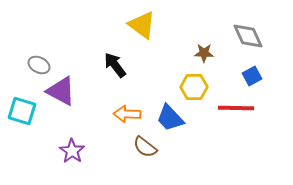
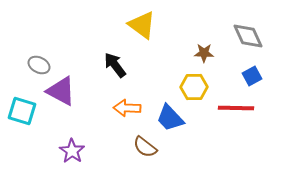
orange arrow: moved 6 px up
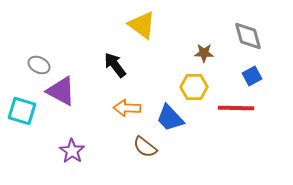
gray diamond: rotated 8 degrees clockwise
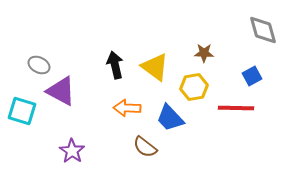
yellow triangle: moved 13 px right, 42 px down
gray diamond: moved 15 px right, 6 px up
black arrow: rotated 24 degrees clockwise
yellow hexagon: rotated 8 degrees counterclockwise
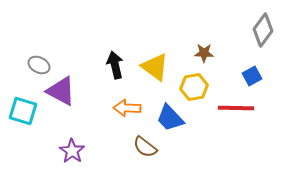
gray diamond: rotated 52 degrees clockwise
cyan square: moved 1 px right
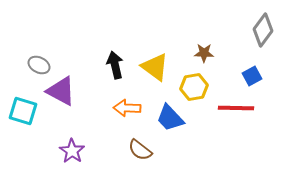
brown semicircle: moved 5 px left, 3 px down
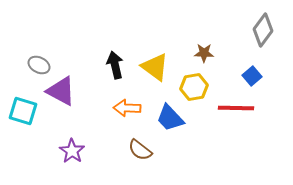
blue square: rotated 12 degrees counterclockwise
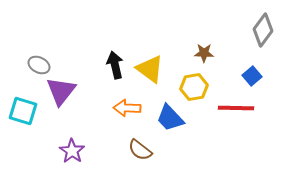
yellow triangle: moved 5 px left, 2 px down
purple triangle: rotated 40 degrees clockwise
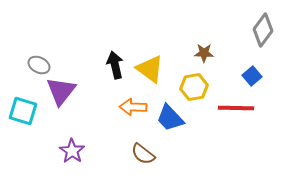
orange arrow: moved 6 px right, 1 px up
brown semicircle: moved 3 px right, 4 px down
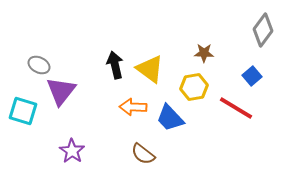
red line: rotated 30 degrees clockwise
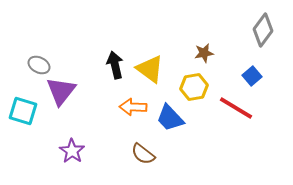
brown star: rotated 12 degrees counterclockwise
